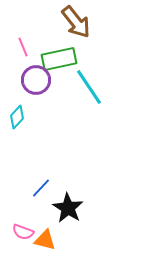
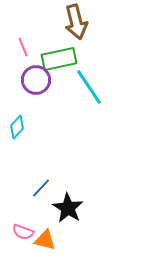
brown arrow: rotated 24 degrees clockwise
cyan diamond: moved 10 px down
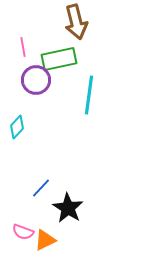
pink line: rotated 12 degrees clockwise
cyan line: moved 8 px down; rotated 42 degrees clockwise
orange triangle: rotated 40 degrees counterclockwise
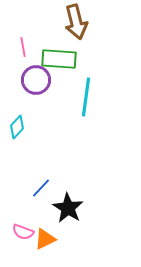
green rectangle: rotated 16 degrees clockwise
cyan line: moved 3 px left, 2 px down
orange triangle: moved 1 px up
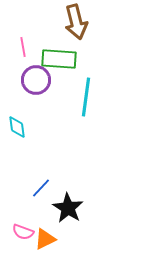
cyan diamond: rotated 50 degrees counterclockwise
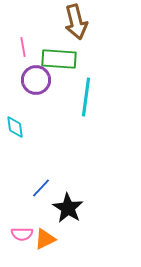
cyan diamond: moved 2 px left
pink semicircle: moved 1 px left, 2 px down; rotated 20 degrees counterclockwise
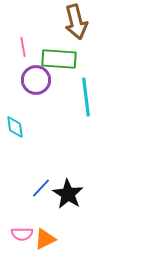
cyan line: rotated 15 degrees counterclockwise
black star: moved 14 px up
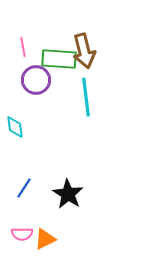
brown arrow: moved 8 px right, 29 px down
blue line: moved 17 px left; rotated 10 degrees counterclockwise
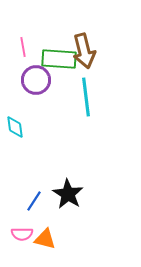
blue line: moved 10 px right, 13 px down
orange triangle: rotated 40 degrees clockwise
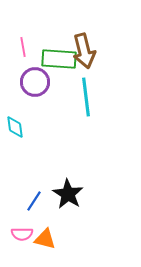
purple circle: moved 1 px left, 2 px down
